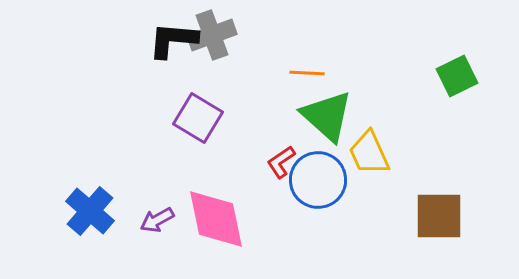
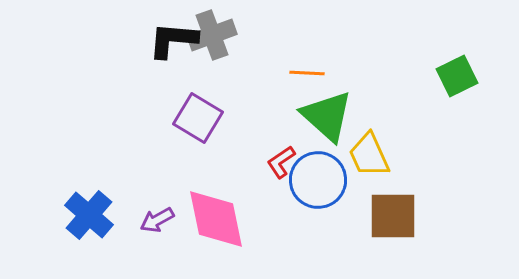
yellow trapezoid: moved 2 px down
blue cross: moved 1 px left, 4 px down
brown square: moved 46 px left
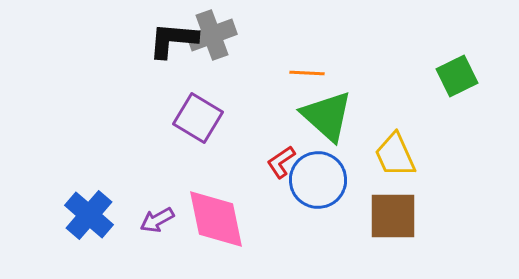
yellow trapezoid: moved 26 px right
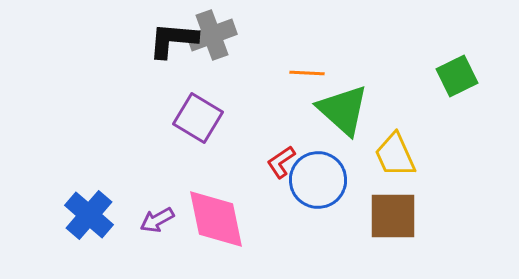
green triangle: moved 16 px right, 6 px up
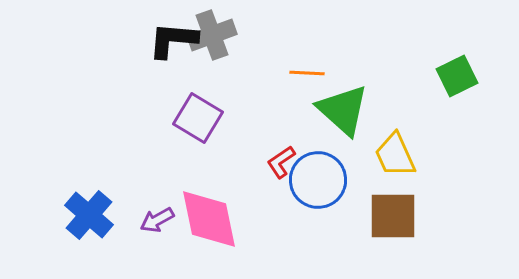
pink diamond: moved 7 px left
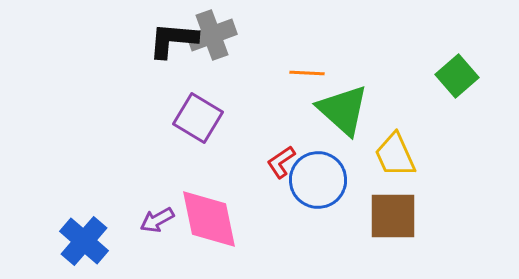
green square: rotated 15 degrees counterclockwise
blue cross: moved 5 px left, 26 px down
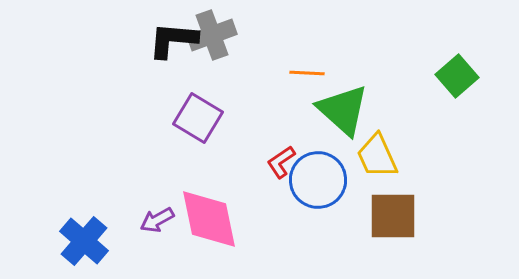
yellow trapezoid: moved 18 px left, 1 px down
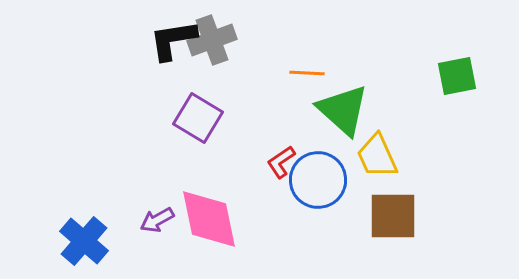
gray cross: moved 5 px down
black L-shape: rotated 14 degrees counterclockwise
green square: rotated 30 degrees clockwise
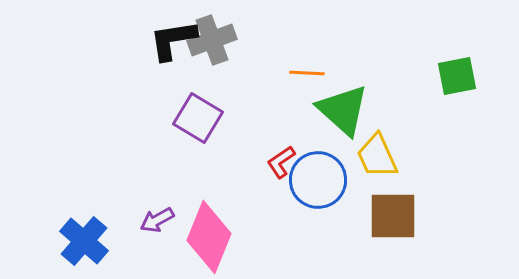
pink diamond: moved 18 px down; rotated 34 degrees clockwise
